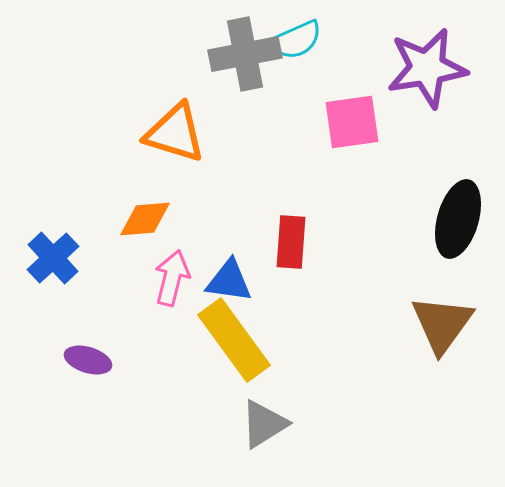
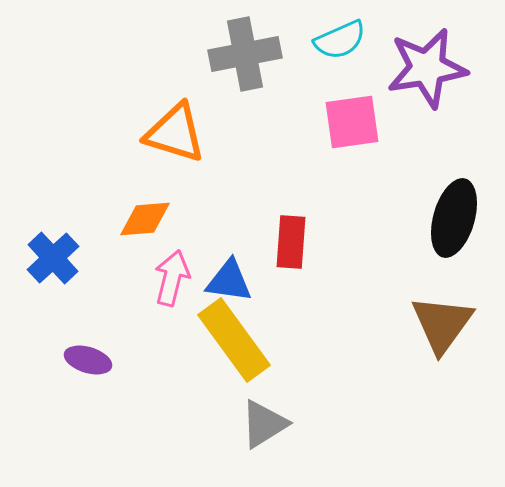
cyan semicircle: moved 44 px right
black ellipse: moved 4 px left, 1 px up
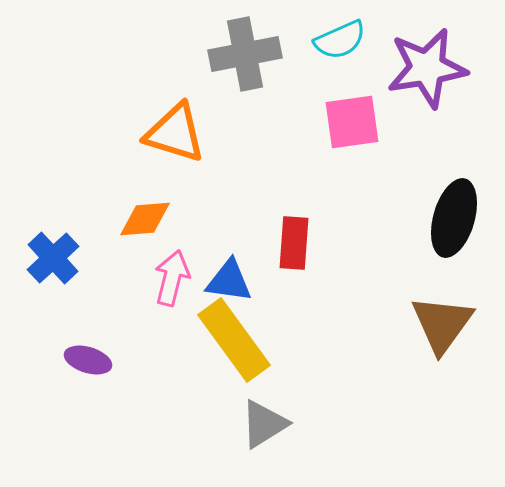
red rectangle: moved 3 px right, 1 px down
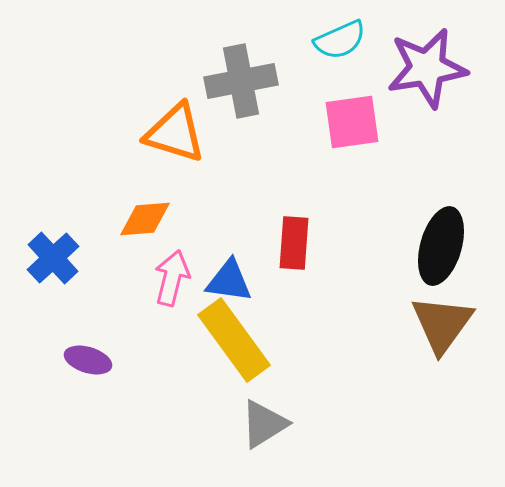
gray cross: moved 4 px left, 27 px down
black ellipse: moved 13 px left, 28 px down
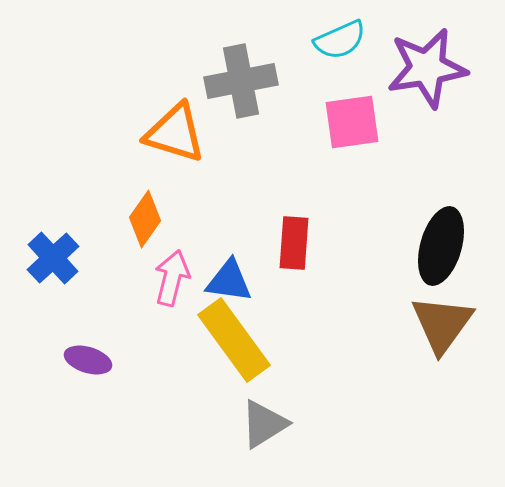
orange diamond: rotated 50 degrees counterclockwise
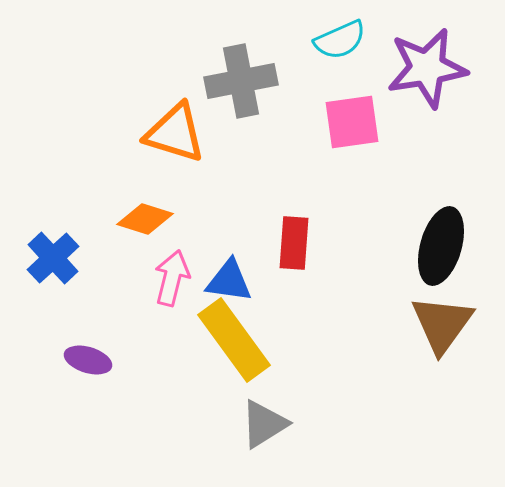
orange diamond: rotated 72 degrees clockwise
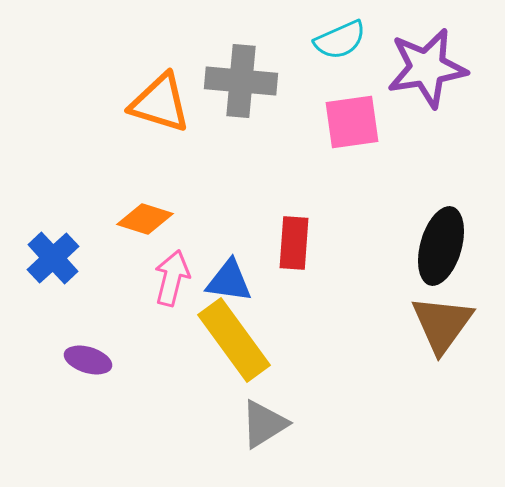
gray cross: rotated 16 degrees clockwise
orange triangle: moved 15 px left, 30 px up
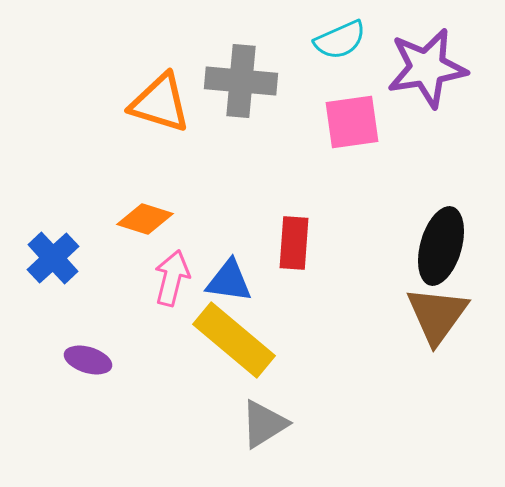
brown triangle: moved 5 px left, 9 px up
yellow rectangle: rotated 14 degrees counterclockwise
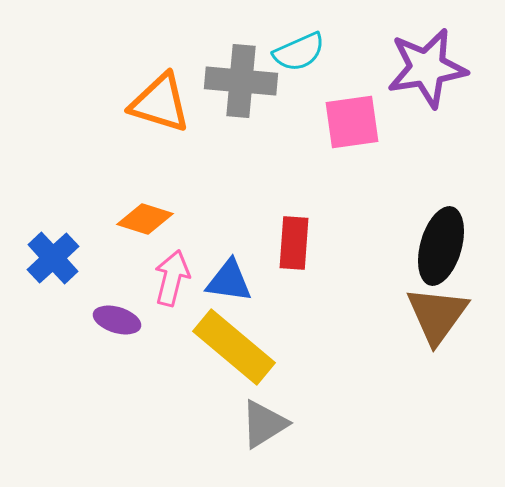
cyan semicircle: moved 41 px left, 12 px down
yellow rectangle: moved 7 px down
purple ellipse: moved 29 px right, 40 px up
